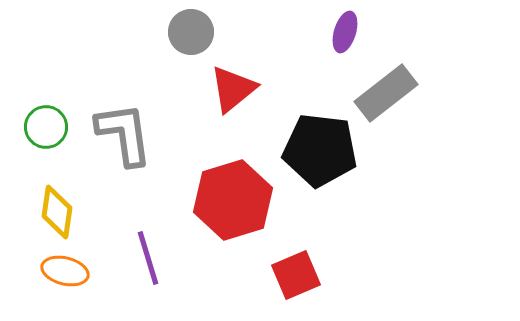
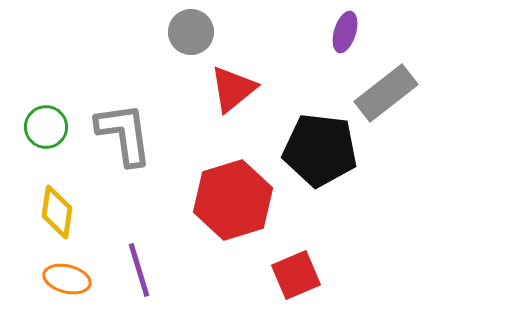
purple line: moved 9 px left, 12 px down
orange ellipse: moved 2 px right, 8 px down
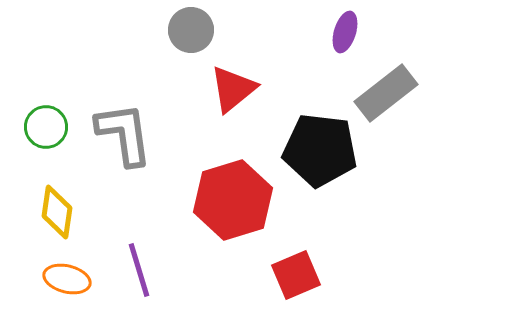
gray circle: moved 2 px up
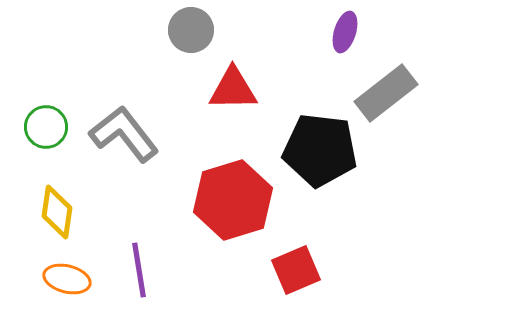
red triangle: rotated 38 degrees clockwise
gray L-shape: rotated 30 degrees counterclockwise
purple line: rotated 8 degrees clockwise
red square: moved 5 px up
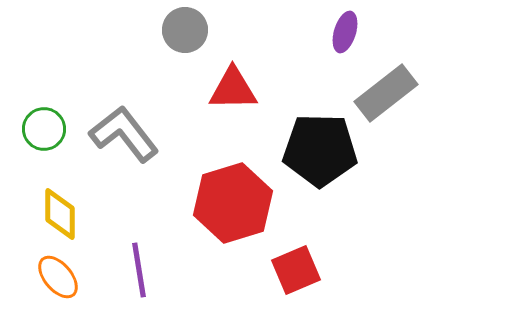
gray circle: moved 6 px left
green circle: moved 2 px left, 2 px down
black pentagon: rotated 6 degrees counterclockwise
red hexagon: moved 3 px down
yellow diamond: moved 3 px right, 2 px down; rotated 8 degrees counterclockwise
orange ellipse: moved 9 px left, 2 px up; rotated 36 degrees clockwise
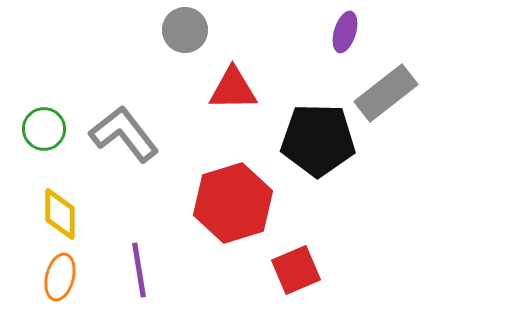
black pentagon: moved 2 px left, 10 px up
orange ellipse: moved 2 px right; rotated 54 degrees clockwise
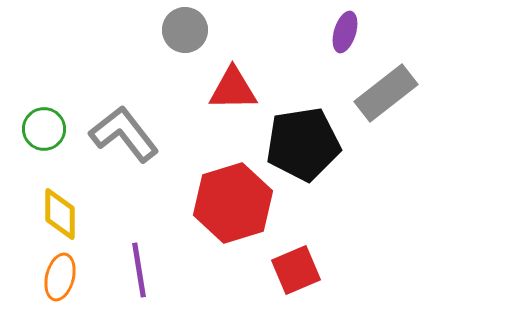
black pentagon: moved 15 px left, 4 px down; rotated 10 degrees counterclockwise
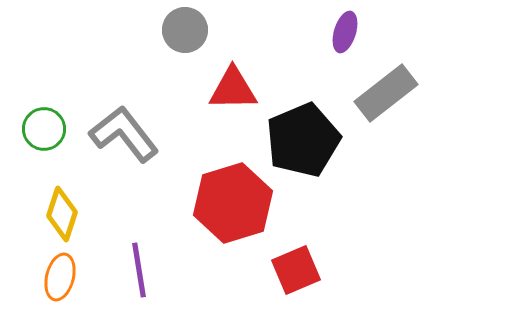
black pentagon: moved 4 px up; rotated 14 degrees counterclockwise
yellow diamond: moved 2 px right; rotated 18 degrees clockwise
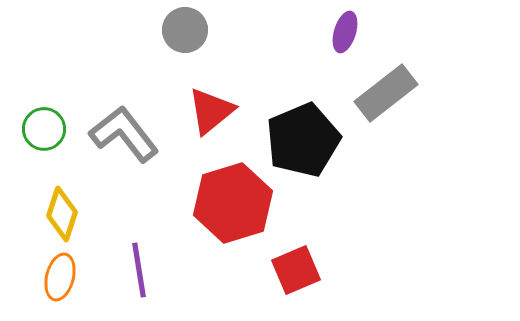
red triangle: moved 22 px left, 22 px down; rotated 38 degrees counterclockwise
